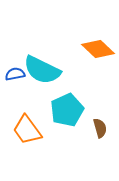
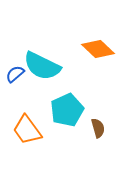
cyan semicircle: moved 4 px up
blue semicircle: rotated 30 degrees counterclockwise
brown semicircle: moved 2 px left
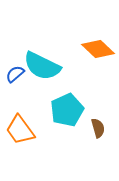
orange trapezoid: moved 7 px left
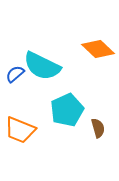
orange trapezoid: rotated 32 degrees counterclockwise
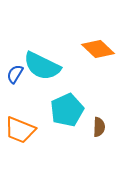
blue semicircle: rotated 18 degrees counterclockwise
brown semicircle: moved 1 px right, 1 px up; rotated 18 degrees clockwise
